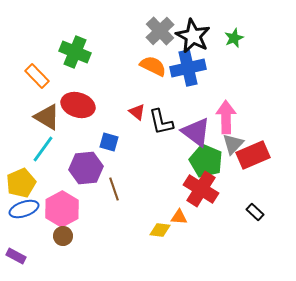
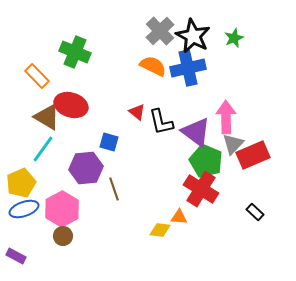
red ellipse: moved 7 px left
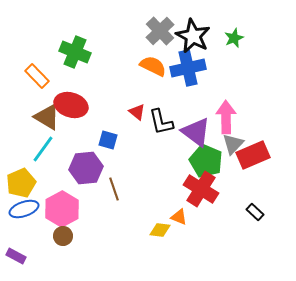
blue square: moved 1 px left, 2 px up
orange triangle: rotated 18 degrees clockwise
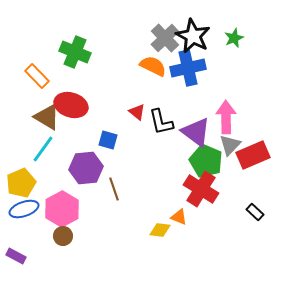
gray cross: moved 5 px right, 7 px down
gray triangle: moved 3 px left, 1 px down
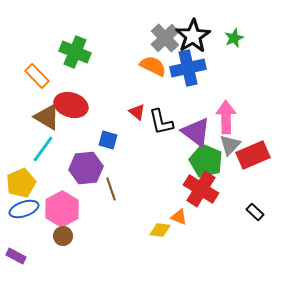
black star: rotated 12 degrees clockwise
brown line: moved 3 px left
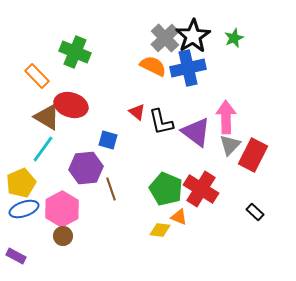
red rectangle: rotated 40 degrees counterclockwise
green pentagon: moved 40 px left, 28 px down
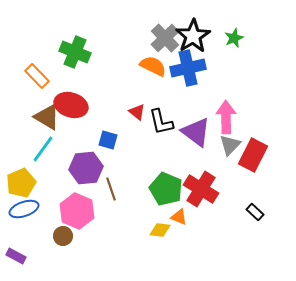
pink hexagon: moved 15 px right, 2 px down; rotated 8 degrees counterclockwise
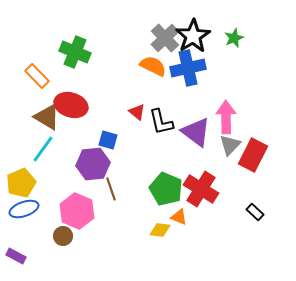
purple hexagon: moved 7 px right, 4 px up
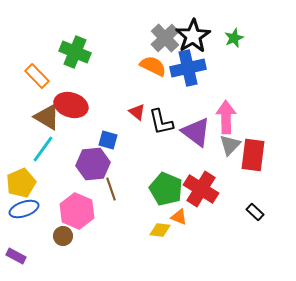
red rectangle: rotated 20 degrees counterclockwise
